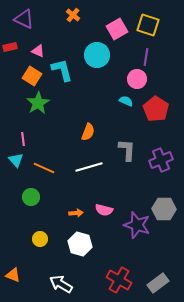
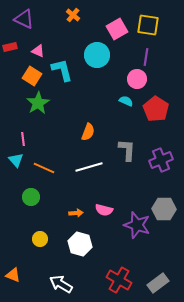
yellow square: rotated 10 degrees counterclockwise
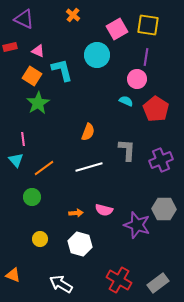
orange line: rotated 60 degrees counterclockwise
green circle: moved 1 px right
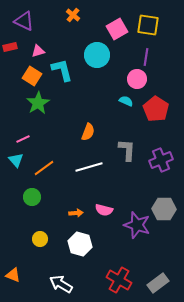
purple triangle: moved 2 px down
pink triangle: rotated 40 degrees counterclockwise
pink line: rotated 72 degrees clockwise
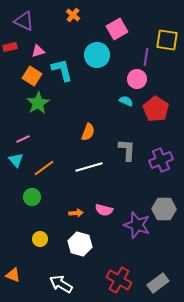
yellow square: moved 19 px right, 15 px down
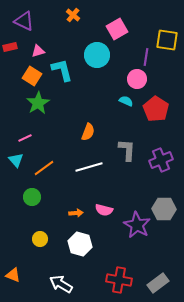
pink line: moved 2 px right, 1 px up
purple star: rotated 12 degrees clockwise
red cross: rotated 20 degrees counterclockwise
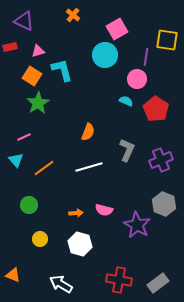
cyan circle: moved 8 px right
pink line: moved 1 px left, 1 px up
gray L-shape: rotated 20 degrees clockwise
green circle: moved 3 px left, 8 px down
gray hexagon: moved 5 px up; rotated 20 degrees clockwise
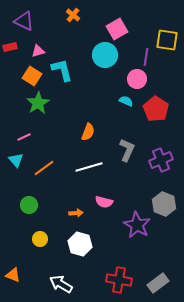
pink semicircle: moved 8 px up
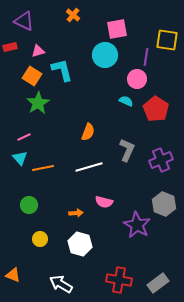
pink square: rotated 20 degrees clockwise
cyan triangle: moved 4 px right, 2 px up
orange line: moved 1 px left; rotated 25 degrees clockwise
